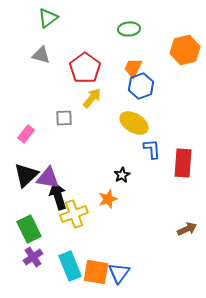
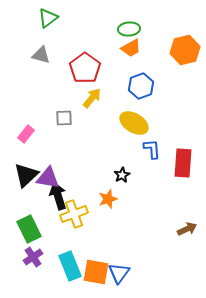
orange trapezoid: moved 2 px left, 20 px up; rotated 145 degrees counterclockwise
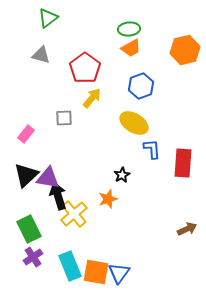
yellow cross: rotated 20 degrees counterclockwise
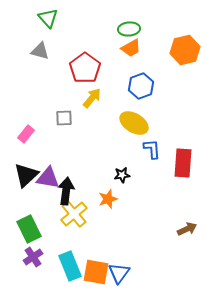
green triangle: rotated 35 degrees counterclockwise
gray triangle: moved 1 px left, 4 px up
black star: rotated 21 degrees clockwise
black arrow: moved 8 px right, 5 px up; rotated 24 degrees clockwise
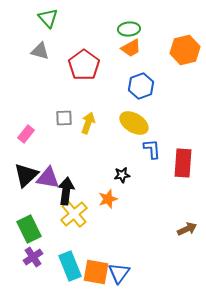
red pentagon: moved 1 px left, 3 px up
yellow arrow: moved 4 px left, 25 px down; rotated 20 degrees counterclockwise
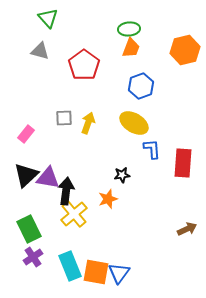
orange trapezoid: rotated 40 degrees counterclockwise
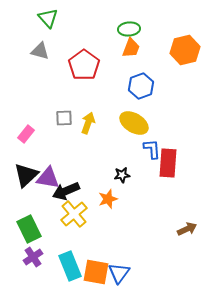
red rectangle: moved 15 px left
black arrow: rotated 120 degrees counterclockwise
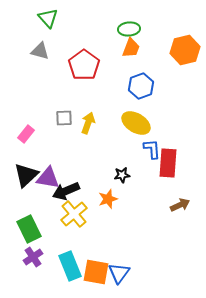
yellow ellipse: moved 2 px right
brown arrow: moved 7 px left, 24 px up
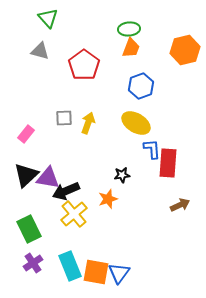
purple cross: moved 6 px down
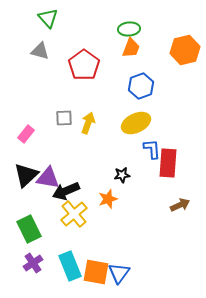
yellow ellipse: rotated 56 degrees counterclockwise
